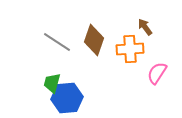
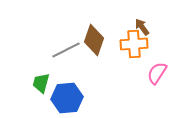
brown arrow: moved 3 px left
gray line: moved 9 px right, 8 px down; rotated 60 degrees counterclockwise
orange cross: moved 4 px right, 5 px up
green trapezoid: moved 11 px left
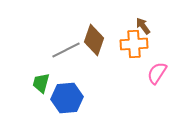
brown arrow: moved 1 px right, 1 px up
